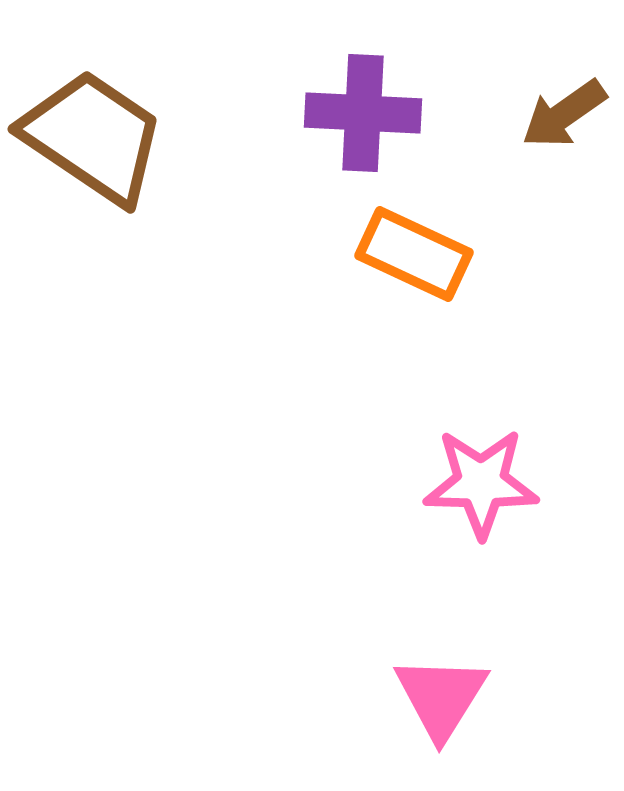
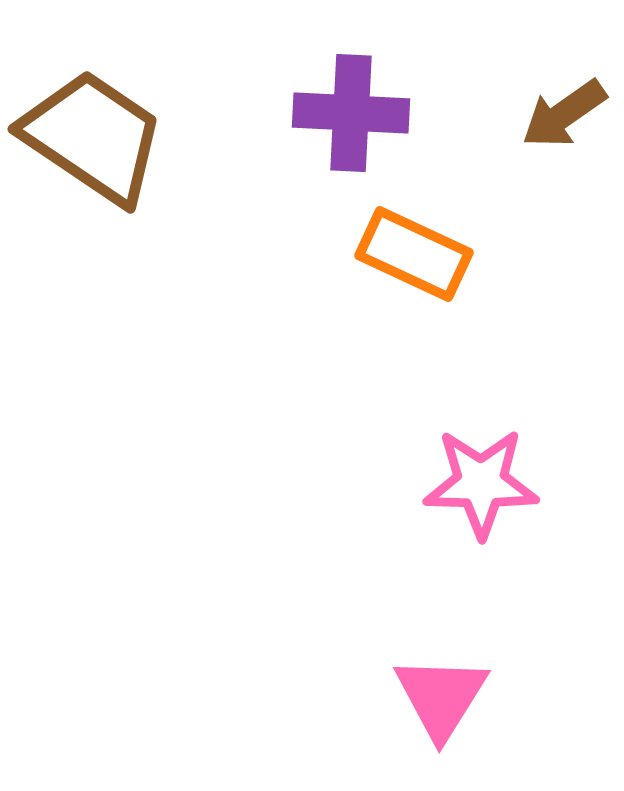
purple cross: moved 12 px left
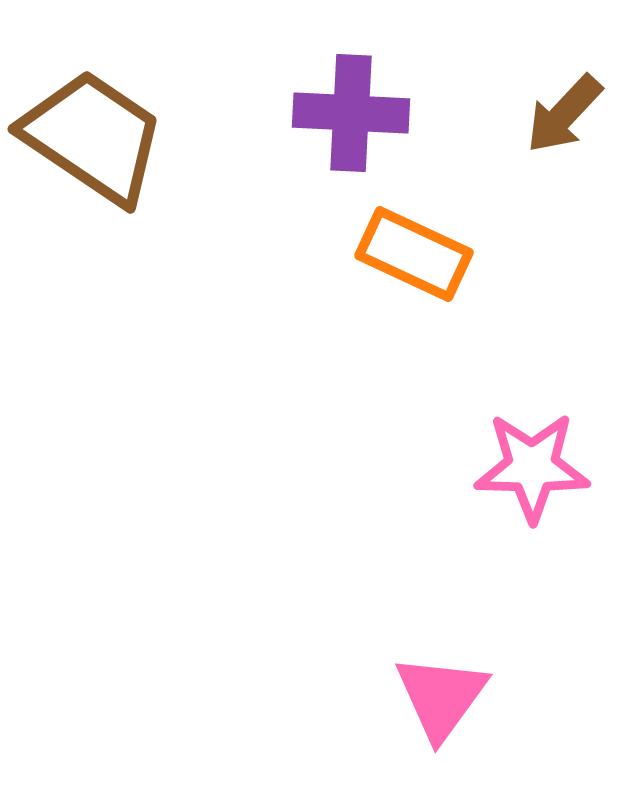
brown arrow: rotated 12 degrees counterclockwise
pink star: moved 51 px right, 16 px up
pink triangle: rotated 4 degrees clockwise
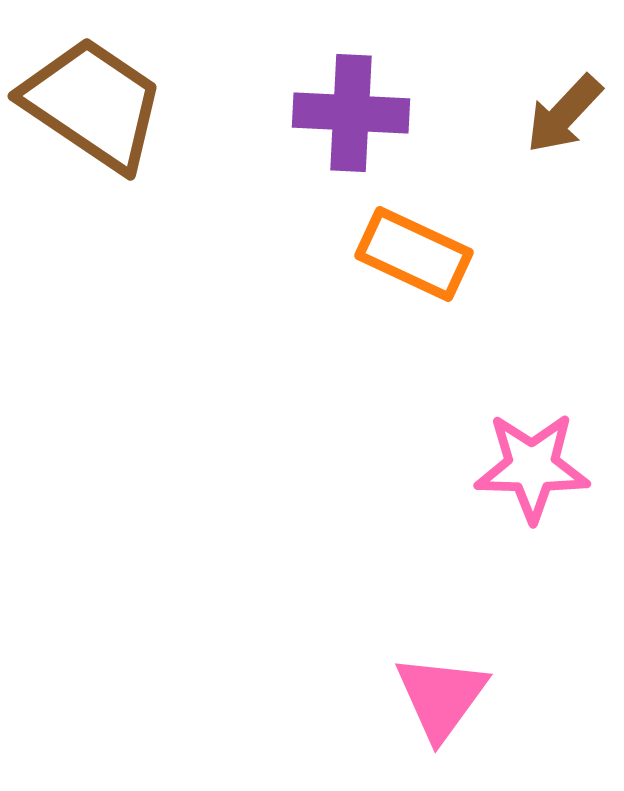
brown trapezoid: moved 33 px up
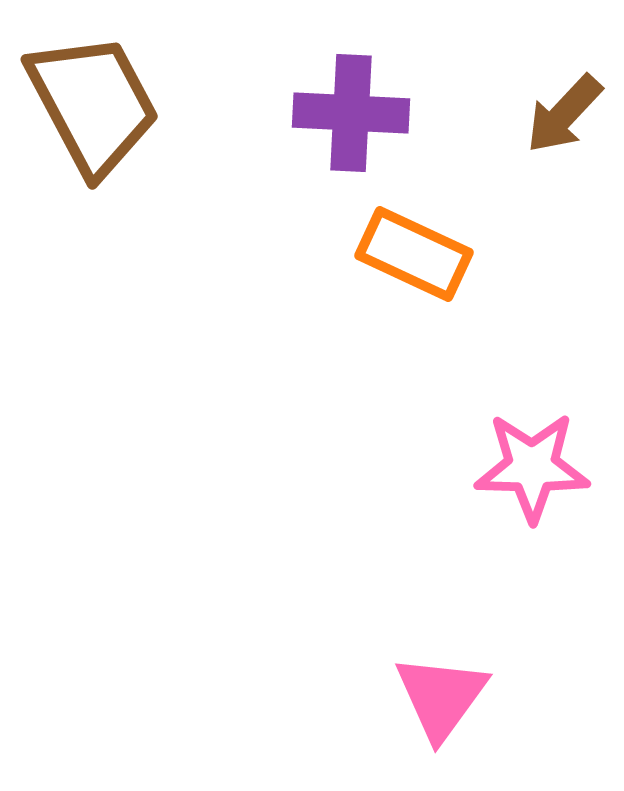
brown trapezoid: rotated 28 degrees clockwise
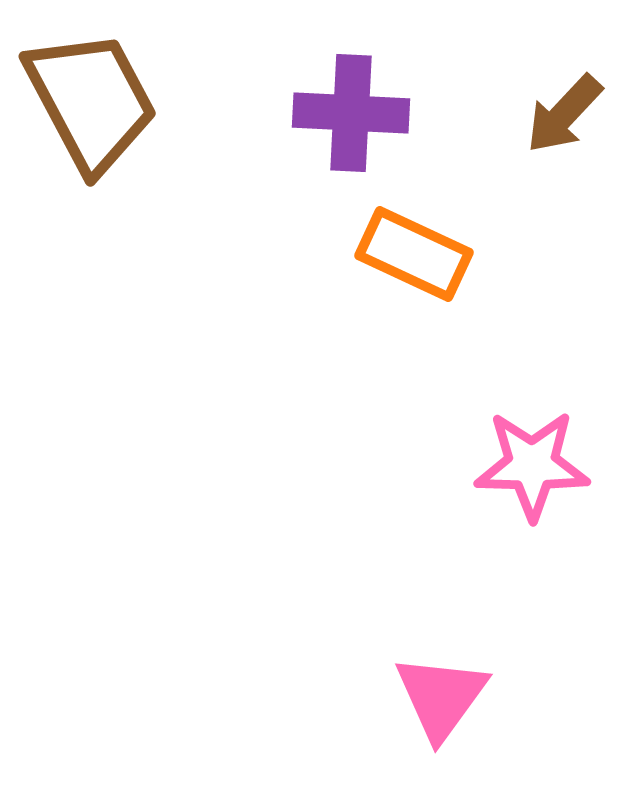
brown trapezoid: moved 2 px left, 3 px up
pink star: moved 2 px up
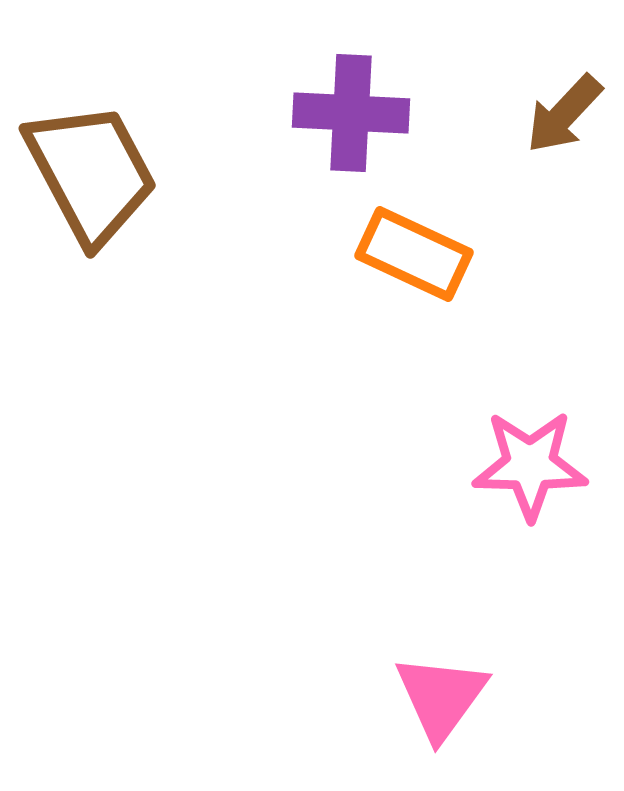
brown trapezoid: moved 72 px down
pink star: moved 2 px left
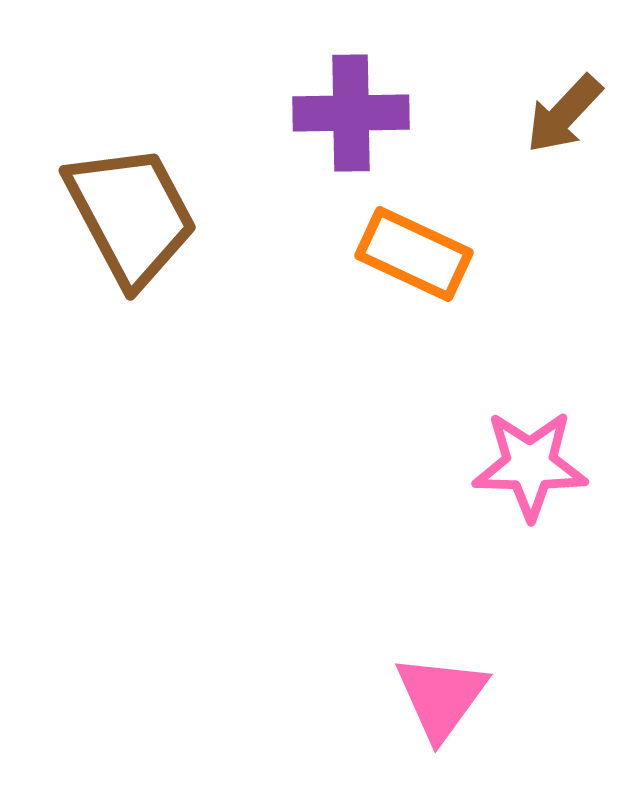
purple cross: rotated 4 degrees counterclockwise
brown trapezoid: moved 40 px right, 42 px down
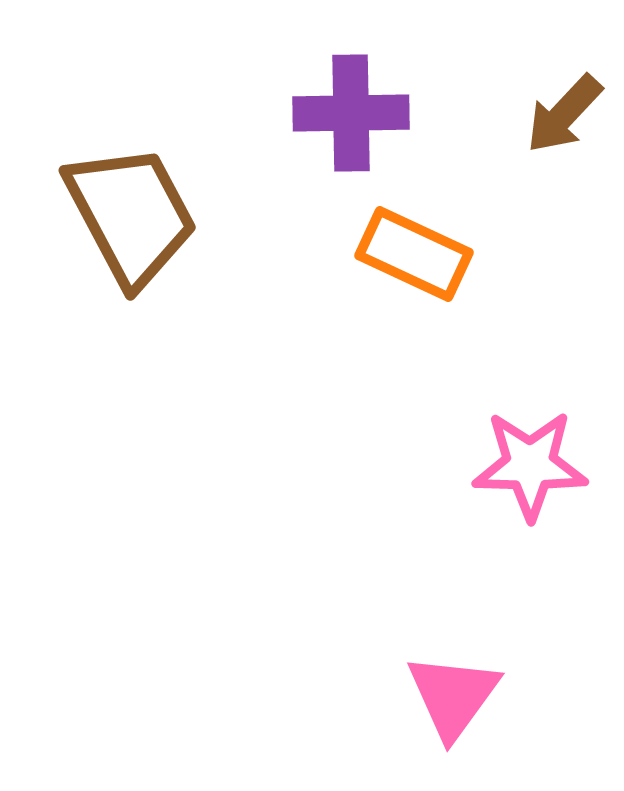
pink triangle: moved 12 px right, 1 px up
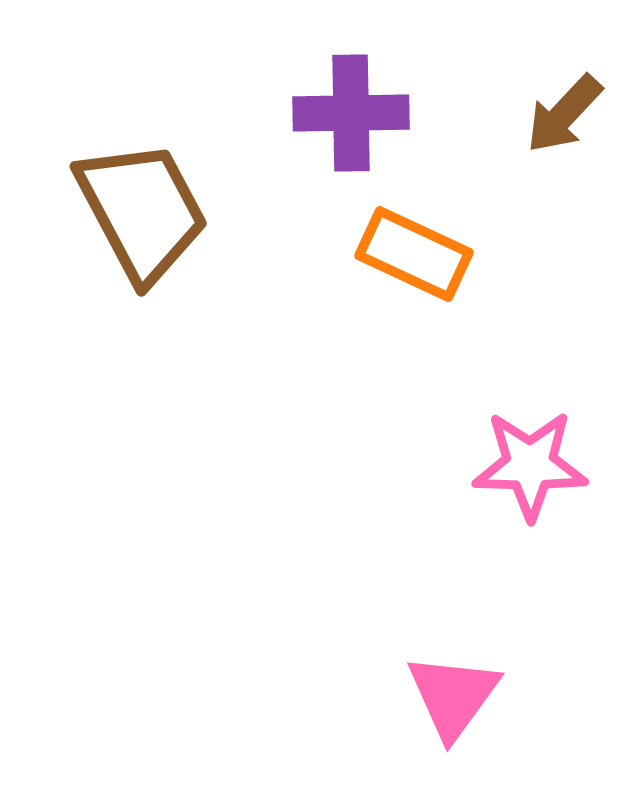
brown trapezoid: moved 11 px right, 4 px up
